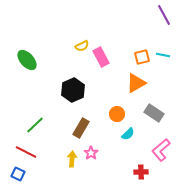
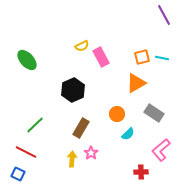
cyan line: moved 1 px left, 3 px down
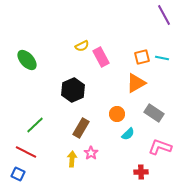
pink L-shape: moved 1 px left, 3 px up; rotated 60 degrees clockwise
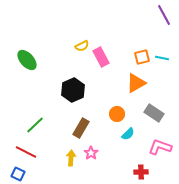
yellow arrow: moved 1 px left, 1 px up
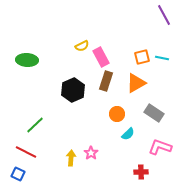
green ellipse: rotated 45 degrees counterclockwise
brown rectangle: moved 25 px right, 47 px up; rotated 12 degrees counterclockwise
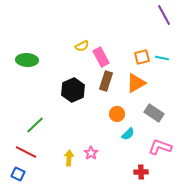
yellow arrow: moved 2 px left
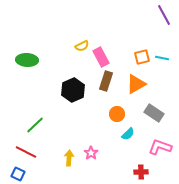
orange triangle: moved 1 px down
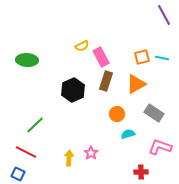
cyan semicircle: rotated 152 degrees counterclockwise
